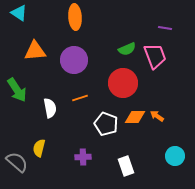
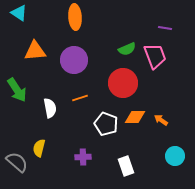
orange arrow: moved 4 px right, 4 px down
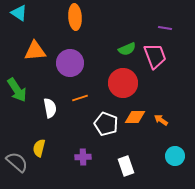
purple circle: moved 4 px left, 3 px down
